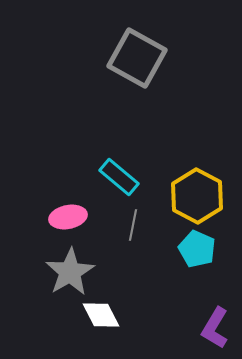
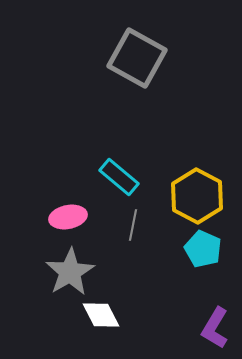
cyan pentagon: moved 6 px right
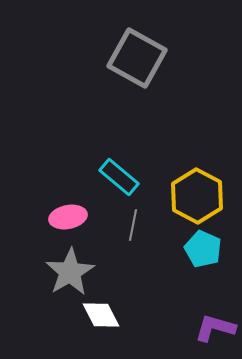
purple L-shape: rotated 75 degrees clockwise
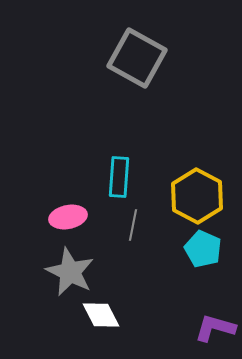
cyan rectangle: rotated 54 degrees clockwise
gray star: rotated 15 degrees counterclockwise
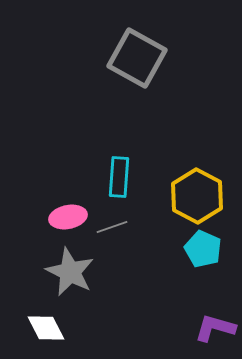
gray line: moved 21 px left, 2 px down; rotated 60 degrees clockwise
white diamond: moved 55 px left, 13 px down
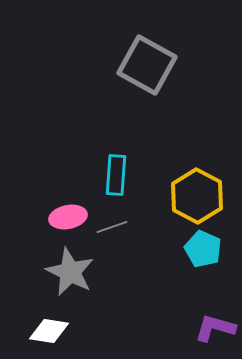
gray square: moved 10 px right, 7 px down
cyan rectangle: moved 3 px left, 2 px up
white diamond: moved 3 px right, 3 px down; rotated 54 degrees counterclockwise
